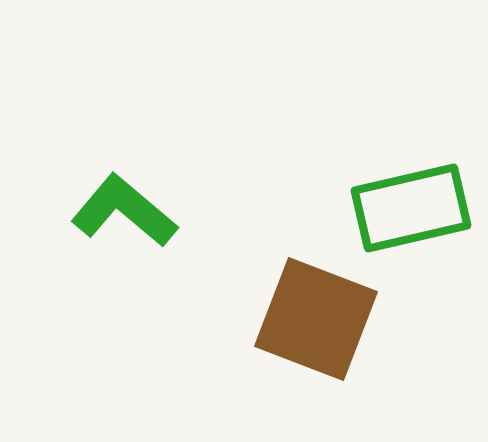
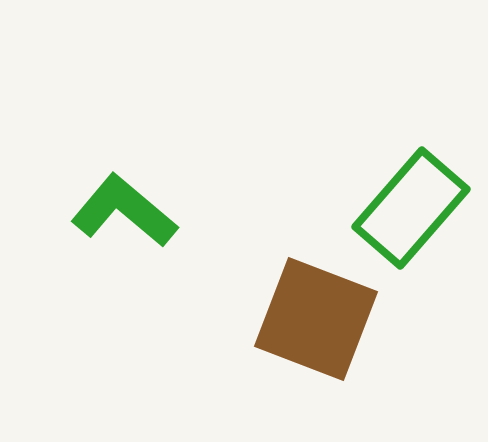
green rectangle: rotated 36 degrees counterclockwise
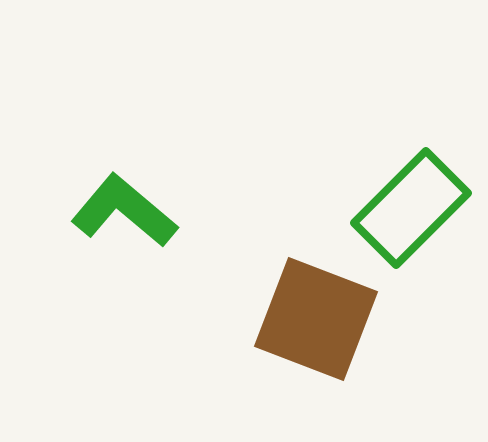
green rectangle: rotated 4 degrees clockwise
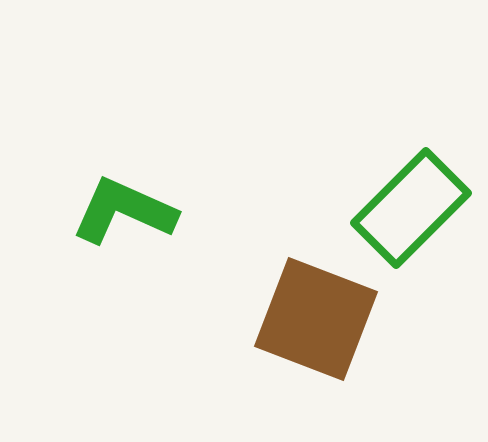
green L-shape: rotated 16 degrees counterclockwise
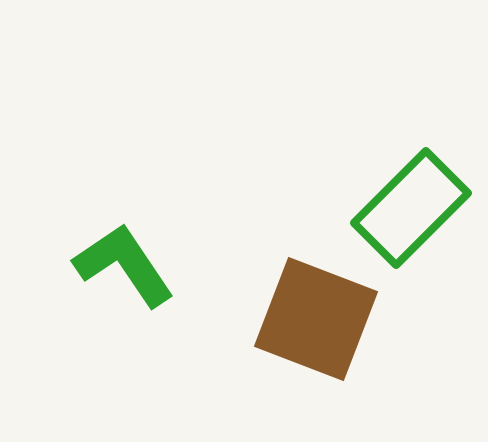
green L-shape: moved 54 px down; rotated 32 degrees clockwise
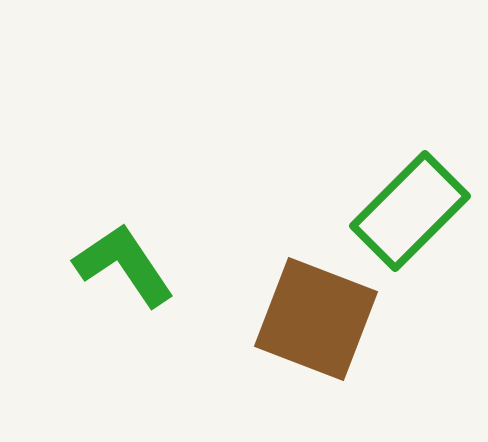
green rectangle: moved 1 px left, 3 px down
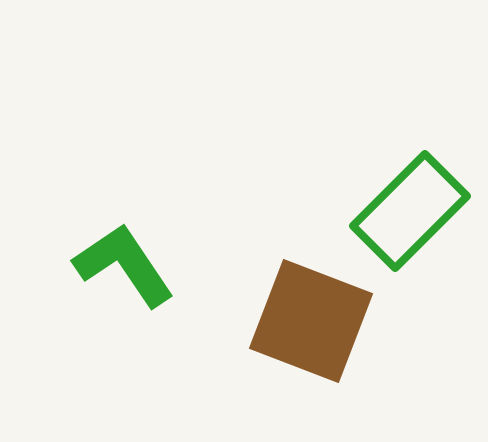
brown square: moved 5 px left, 2 px down
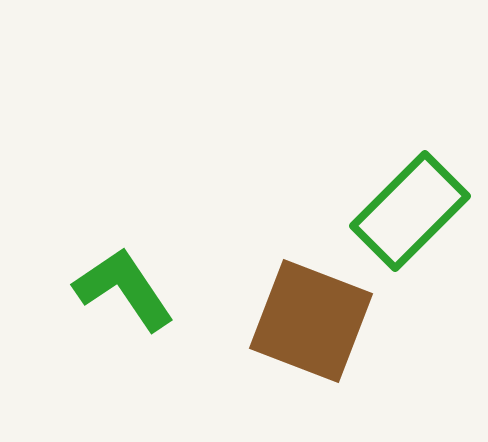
green L-shape: moved 24 px down
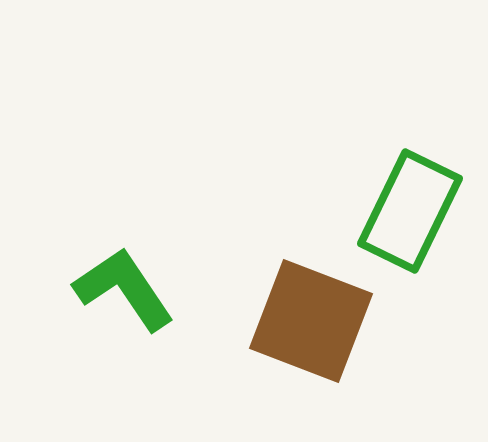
green rectangle: rotated 19 degrees counterclockwise
